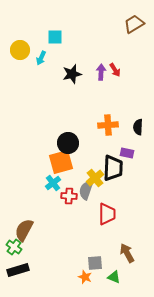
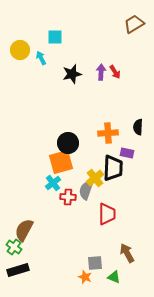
cyan arrow: rotated 128 degrees clockwise
red arrow: moved 2 px down
orange cross: moved 8 px down
red cross: moved 1 px left, 1 px down
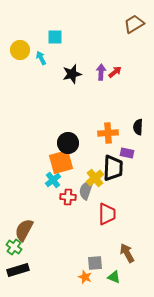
red arrow: rotated 96 degrees counterclockwise
cyan cross: moved 3 px up
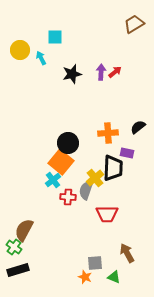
black semicircle: rotated 49 degrees clockwise
orange square: rotated 35 degrees counterclockwise
red trapezoid: rotated 90 degrees clockwise
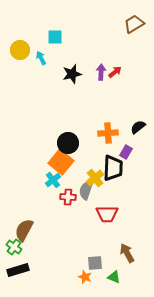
purple rectangle: moved 1 px left, 1 px up; rotated 72 degrees counterclockwise
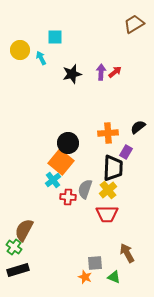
yellow cross: moved 13 px right, 12 px down
gray semicircle: moved 1 px left, 1 px up
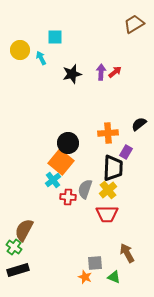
black semicircle: moved 1 px right, 3 px up
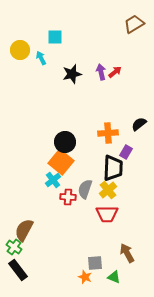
purple arrow: rotated 14 degrees counterclockwise
black circle: moved 3 px left, 1 px up
black rectangle: rotated 70 degrees clockwise
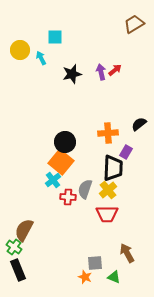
red arrow: moved 2 px up
black rectangle: rotated 15 degrees clockwise
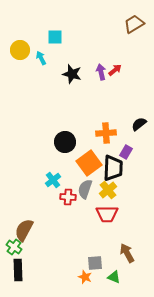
black star: rotated 30 degrees clockwise
orange cross: moved 2 px left
orange square: moved 28 px right, 1 px down; rotated 15 degrees clockwise
black rectangle: rotated 20 degrees clockwise
